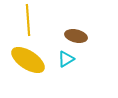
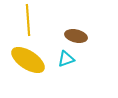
cyan triangle: rotated 12 degrees clockwise
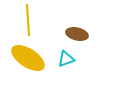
brown ellipse: moved 1 px right, 2 px up
yellow ellipse: moved 2 px up
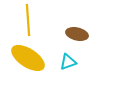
cyan triangle: moved 2 px right, 3 px down
